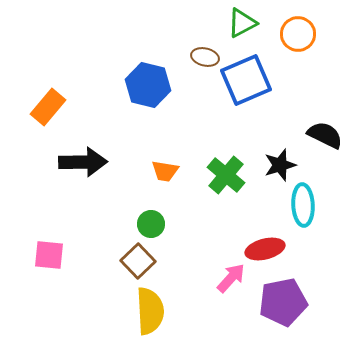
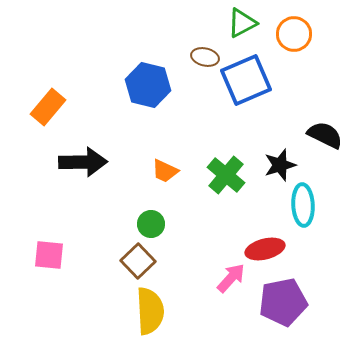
orange circle: moved 4 px left
orange trapezoid: rotated 16 degrees clockwise
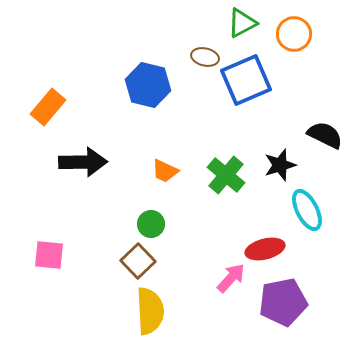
cyan ellipse: moved 4 px right, 5 px down; rotated 24 degrees counterclockwise
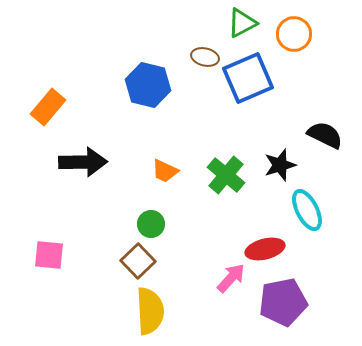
blue square: moved 2 px right, 2 px up
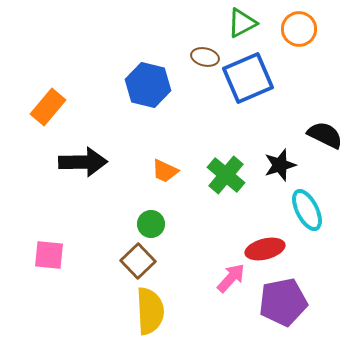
orange circle: moved 5 px right, 5 px up
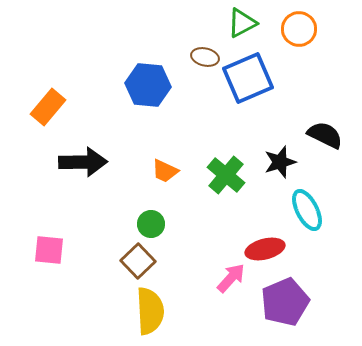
blue hexagon: rotated 9 degrees counterclockwise
black star: moved 3 px up
pink square: moved 5 px up
purple pentagon: moved 2 px right; rotated 12 degrees counterclockwise
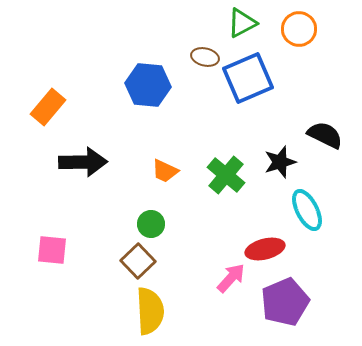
pink square: moved 3 px right
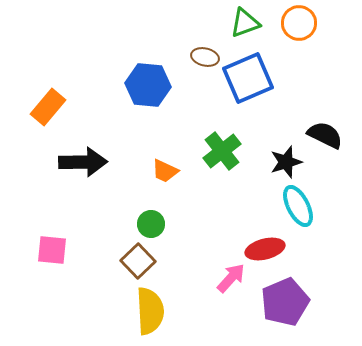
green triangle: moved 3 px right; rotated 8 degrees clockwise
orange circle: moved 6 px up
black star: moved 6 px right
green cross: moved 4 px left, 24 px up; rotated 12 degrees clockwise
cyan ellipse: moved 9 px left, 4 px up
